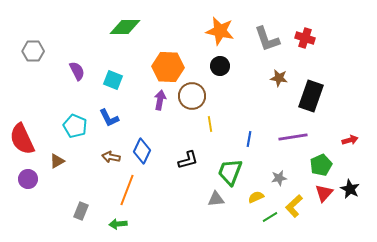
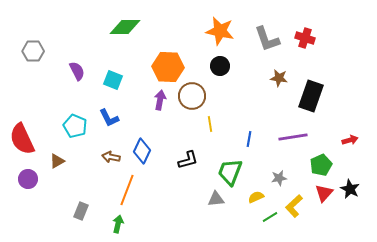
green arrow: rotated 108 degrees clockwise
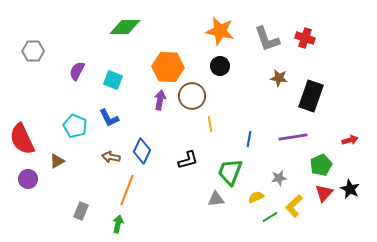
purple semicircle: rotated 126 degrees counterclockwise
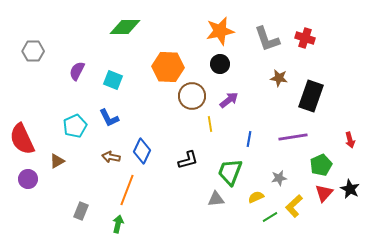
orange star: rotated 24 degrees counterclockwise
black circle: moved 2 px up
purple arrow: moved 69 px right; rotated 42 degrees clockwise
cyan pentagon: rotated 25 degrees clockwise
red arrow: rotated 91 degrees clockwise
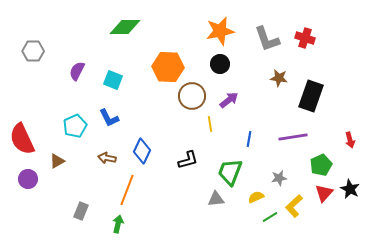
brown arrow: moved 4 px left, 1 px down
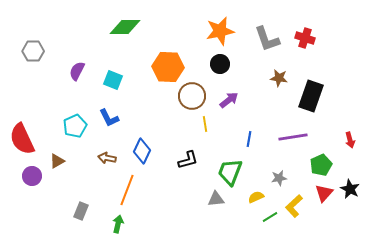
yellow line: moved 5 px left
purple circle: moved 4 px right, 3 px up
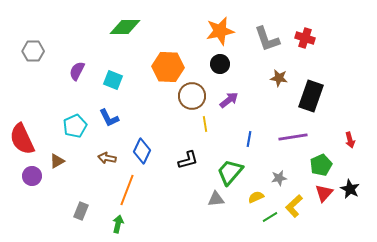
green trapezoid: rotated 20 degrees clockwise
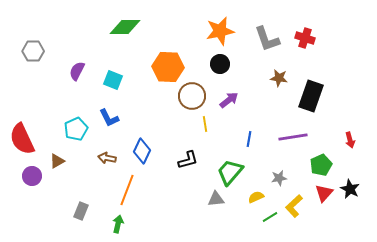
cyan pentagon: moved 1 px right, 3 px down
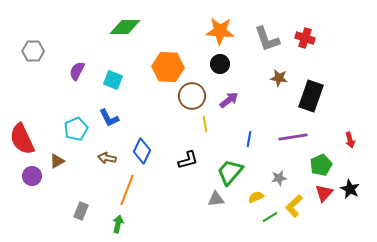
orange star: rotated 16 degrees clockwise
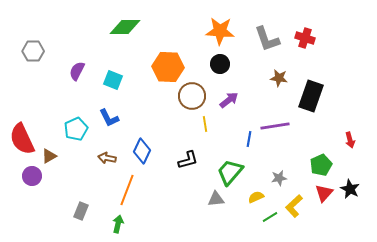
purple line: moved 18 px left, 11 px up
brown triangle: moved 8 px left, 5 px up
